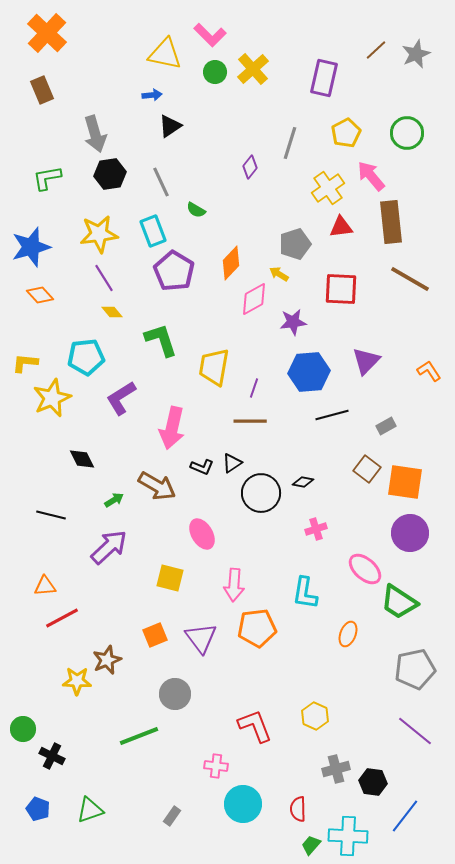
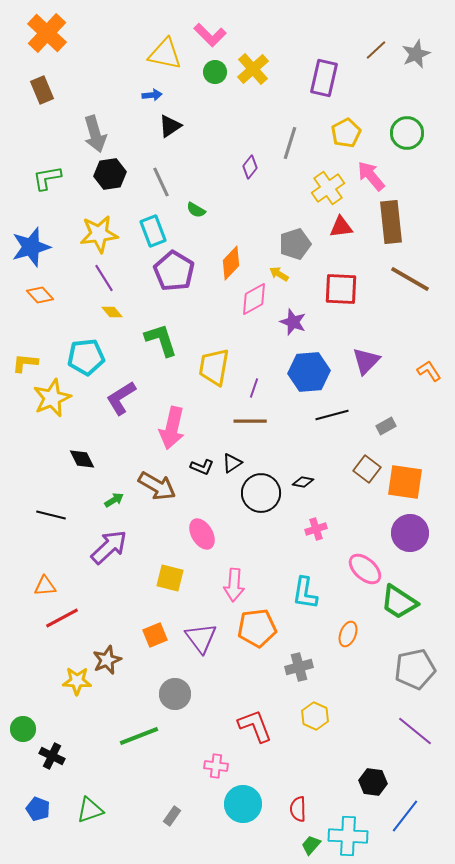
purple star at (293, 322): rotated 28 degrees clockwise
gray cross at (336, 769): moved 37 px left, 102 px up
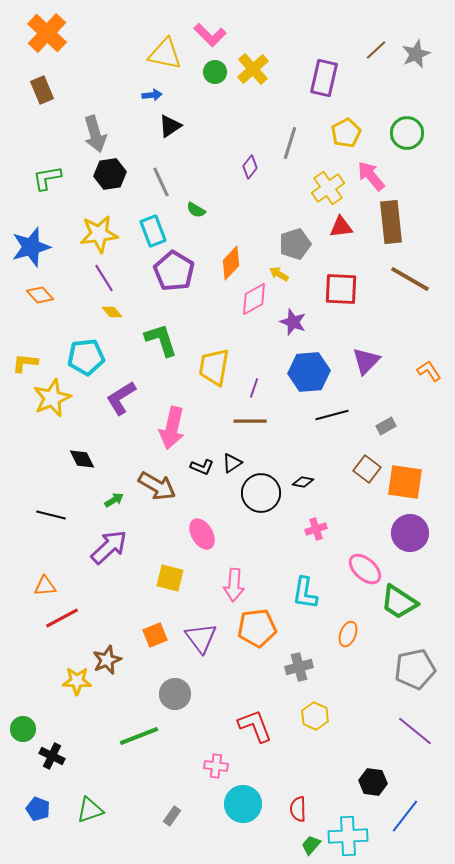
cyan cross at (348, 836): rotated 6 degrees counterclockwise
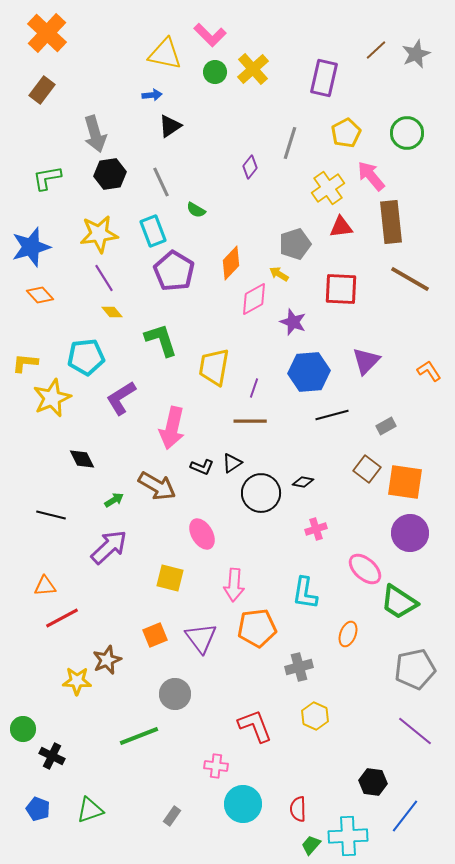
brown rectangle at (42, 90): rotated 60 degrees clockwise
